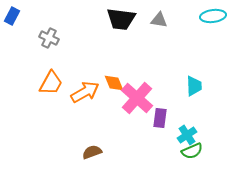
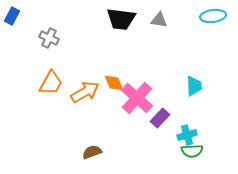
purple rectangle: rotated 36 degrees clockwise
cyan cross: rotated 18 degrees clockwise
green semicircle: rotated 20 degrees clockwise
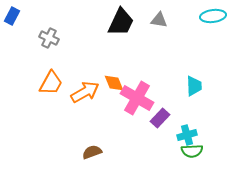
black trapezoid: moved 3 px down; rotated 72 degrees counterclockwise
pink cross: rotated 12 degrees counterclockwise
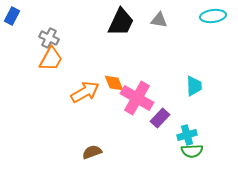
orange trapezoid: moved 24 px up
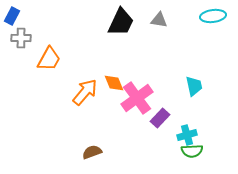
gray cross: moved 28 px left; rotated 24 degrees counterclockwise
orange trapezoid: moved 2 px left
cyan trapezoid: rotated 10 degrees counterclockwise
orange arrow: rotated 20 degrees counterclockwise
pink cross: rotated 24 degrees clockwise
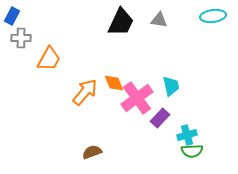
cyan trapezoid: moved 23 px left
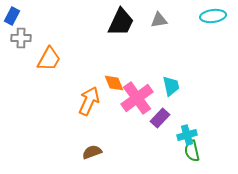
gray triangle: rotated 18 degrees counterclockwise
orange arrow: moved 4 px right, 9 px down; rotated 16 degrees counterclockwise
green semicircle: rotated 80 degrees clockwise
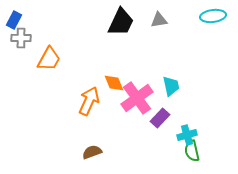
blue rectangle: moved 2 px right, 4 px down
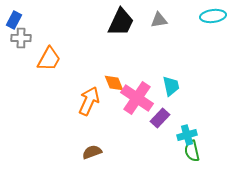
pink cross: rotated 20 degrees counterclockwise
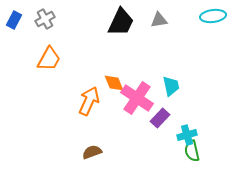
gray cross: moved 24 px right, 19 px up; rotated 30 degrees counterclockwise
